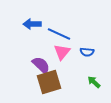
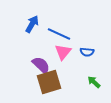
blue arrow: rotated 120 degrees clockwise
pink triangle: moved 1 px right
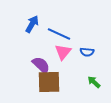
brown square: rotated 15 degrees clockwise
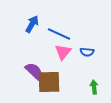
purple semicircle: moved 7 px left, 6 px down
green arrow: moved 5 px down; rotated 40 degrees clockwise
